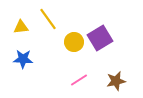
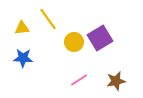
yellow triangle: moved 1 px right, 1 px down
blue star: moved 1 px up
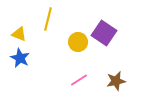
yellow line: rotated 50 degrees clockwise
yellow triangle: moved 3 px left, 6 px down; rotated 28 degrees clockwise
purple square: moved 4 px right, 5 px up; rotated 25 degrees counterclockwise
yellow circle: moved 4 px right
blue star: moved 3 px left; rotated 24 degrees clockwise
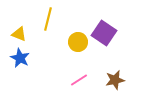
brown star: moved 1 px left, 1 px up
